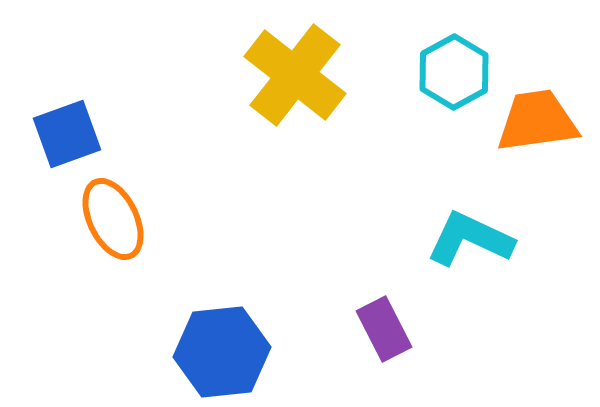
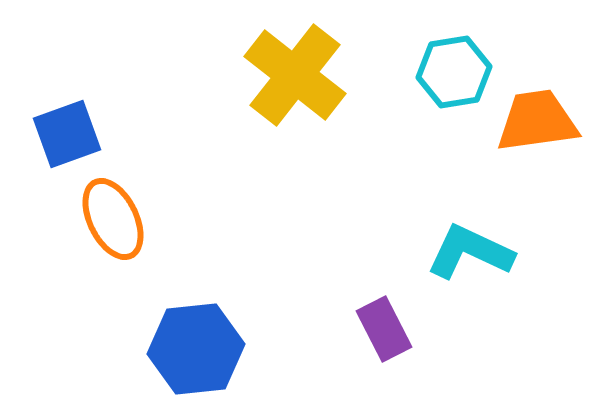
cyan hexagon: rotated 20 degrees clockwise
cyan L-shape: moved 13 px down
blue hexagon: moved 26 px left, 3 px up
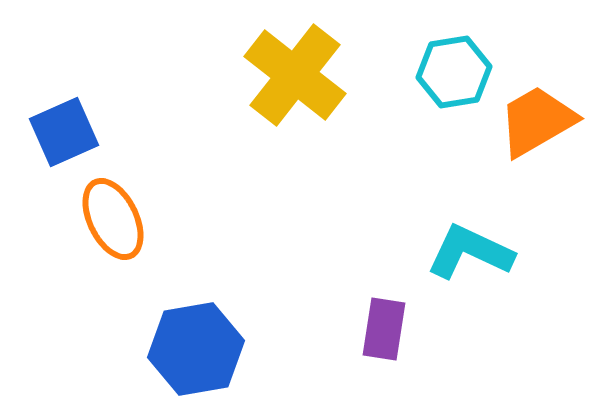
orange trapezoid: rotated 22 degrees counterclockwise
blue square: moved 3 px left, 2 px up; rotated 4 degrees counterclockwise
purple rectangle: rotated 36 degrees clockwise
blue hexagon: rotated 4 degrees counterclockwise
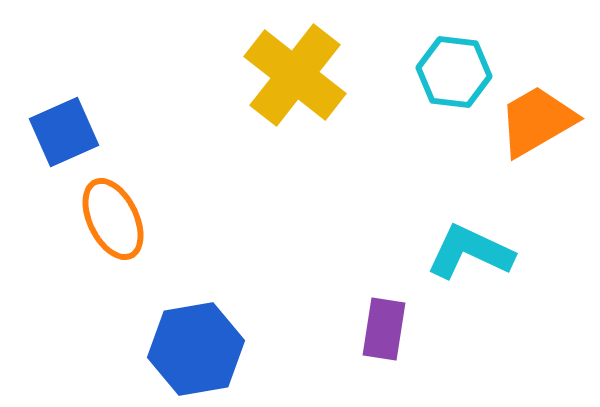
cyan hexagon: rotated 16 degrees clockwise
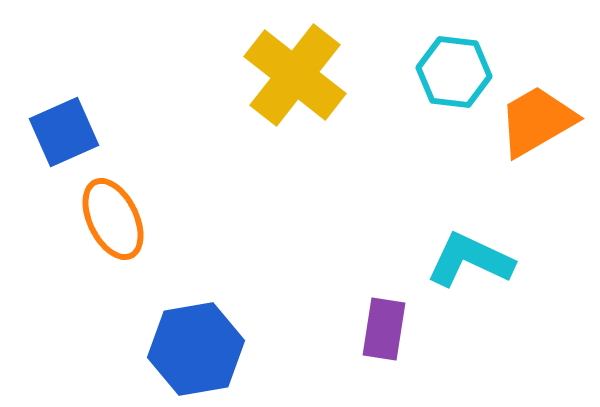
cyan L-shape: moved 8 px down
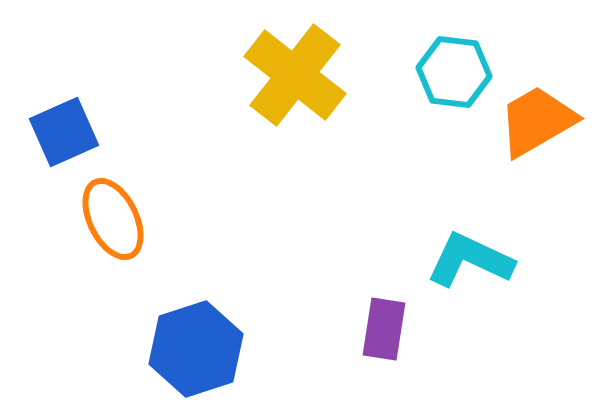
blue hexagon: rotated 8 degrees counterclockwise
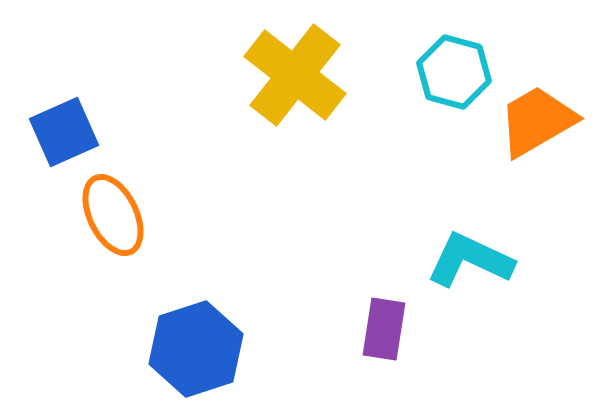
cyan hexagon: rotated 8 degrees clockwise
orange ellipse: moved 4 px up
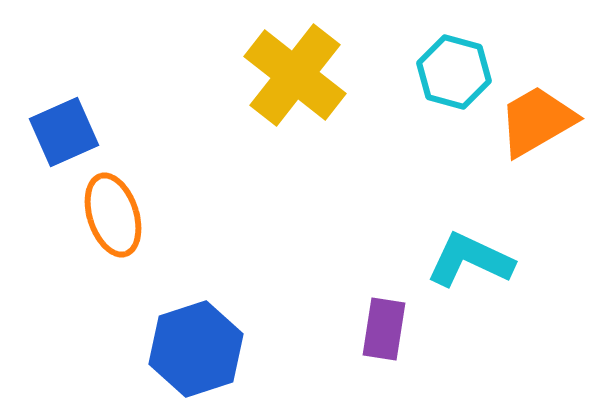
orange ellipse: rotated 8 degrees clockwise
